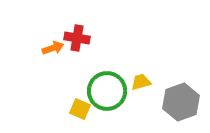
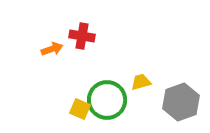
red cross: moved 5 px right, 2 px up
orange arrow: moved 1 px left, 1 px down
green circle: moved 9 px down
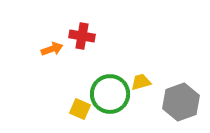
green circle: moved 3 px right, 6 px up
